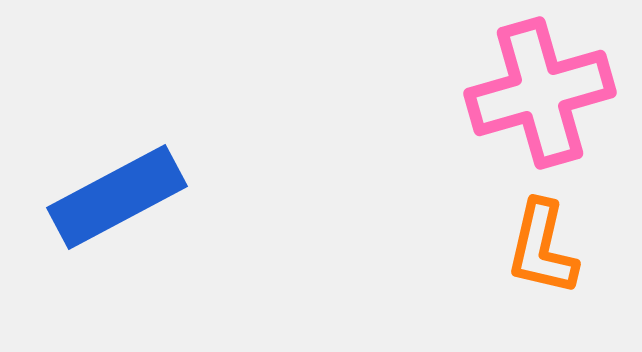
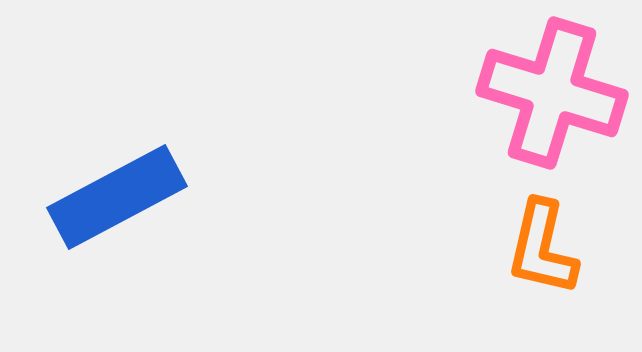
pink cross: moved 12 px right; rotated 33 degrees clockwise
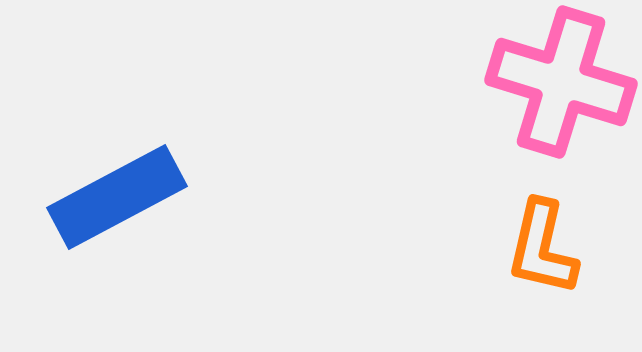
pink cross: moved 9 px right, 11 px up
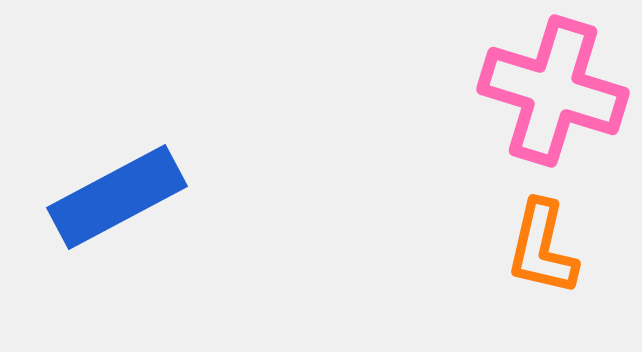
pink cross: moved 8 px left, 9 px down
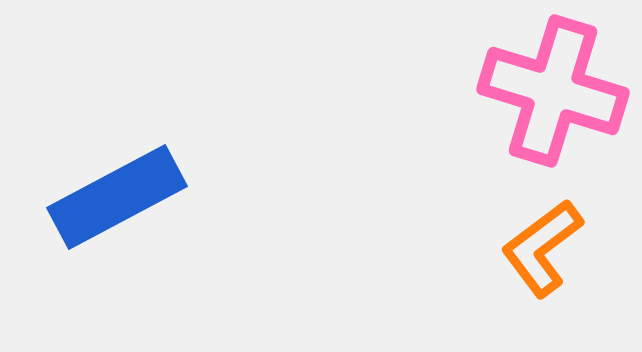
orange L-shape: rotated 40 degrees clockwise
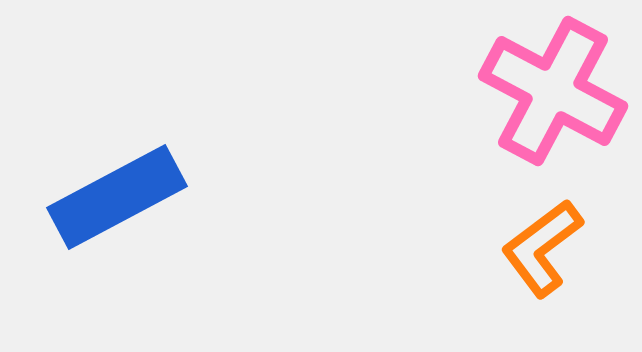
pink cross: rotated 11 degrees clockwise
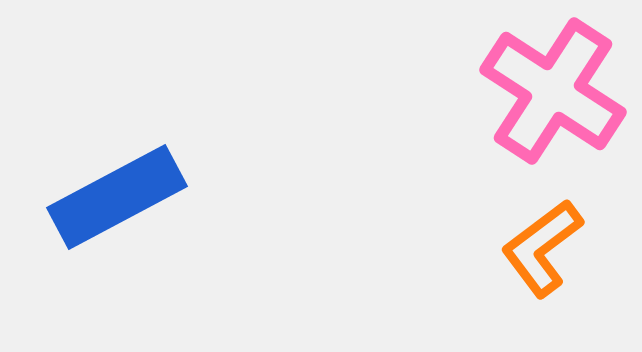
pink cross: rotated 5 degrees clockwise
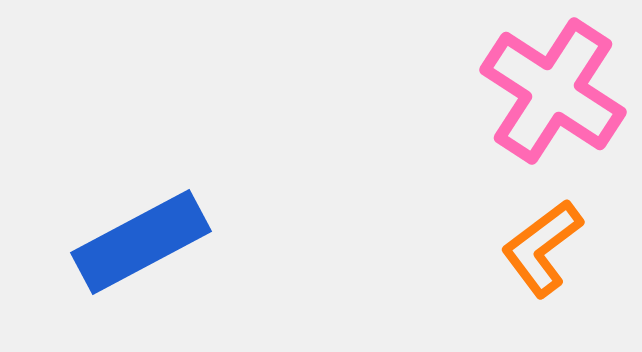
blue rectangle: moved 24 px right, 45 px down
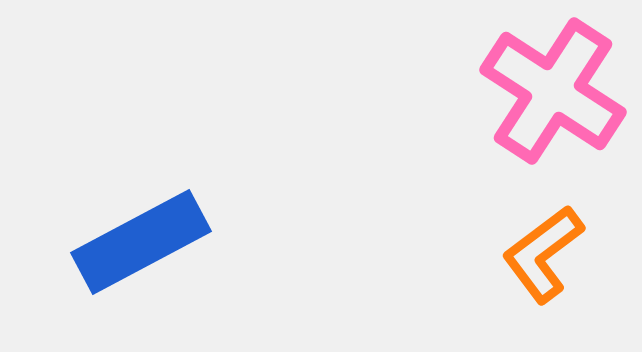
orange L-shape: moved 1 px right, 6 px down
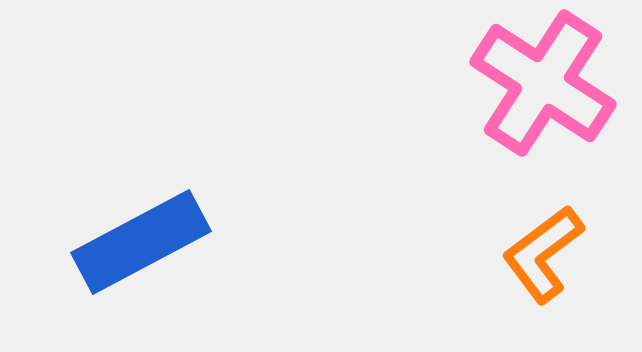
pink cross: moved 10 px left, 8 px up
